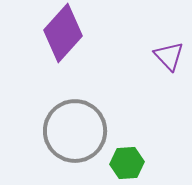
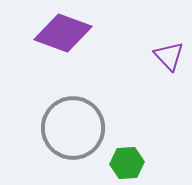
purple diamond: rotated 68 degrees clockwise
gray circle: moved 2 px left, 3 px up
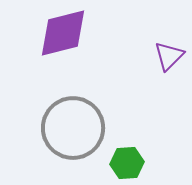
purple diamond: rotated 34 degrees counterclockwise
purple triangle: rotated 28 degrees clockwise
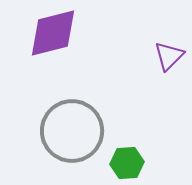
purple diamond: moved 10 px left
gray circle: moved 1 px left, 3 px down
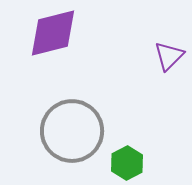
green hexagon: rotated 24 degrees counterclockwise
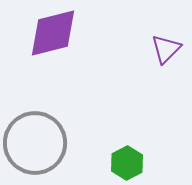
purple triangle: moved 3 px left, 7 px up
gray circle: moved 37 px left, 12 px down
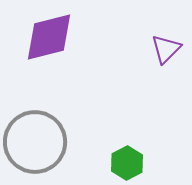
purple diamond: moved 4 px left, 4 px down
gray circle: moved 1 px up
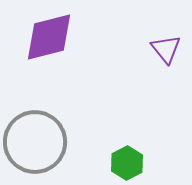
purple triangle: rotated 24 degrees counterclockwise
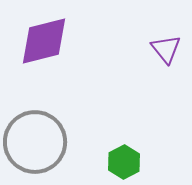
purple diamond: moved 5 px left, 4 px down
green hexagon: moved 3 px left, 1 px up
